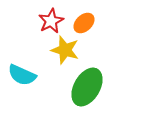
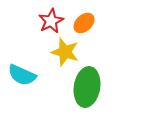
yellow star: moved 2 px down
green ellipse: rotated 21 degrees counterclockwise
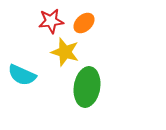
red star: rotated 20 degrees clockwise
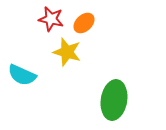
red star: moved 2 px up; rotated 20 degrees clockwise
yellow star: moved 2 px right
green ellipse: moved 27 px right, 13 px down
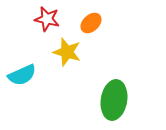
red star: moved 4 px left
orange ellipse: moved 7 px right
cyan semicircle: rotated 48 degrees counterclockwise
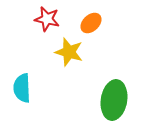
yellow star: moved 2 px right
cyan semicircle: moved 13 px down; rotated 112 degrees clockwise
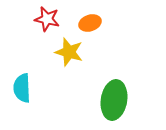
orange ellipse: moved 1 px left; rotated 25 degrees clockwise
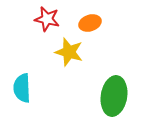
green ellipse: moved 4 px up
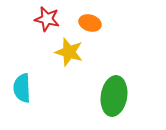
orange ellipse: rotated 35 degrees clockwise
